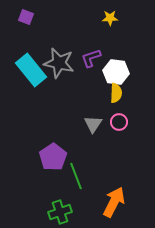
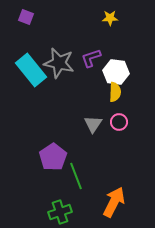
yellow semicircle: moved 1 px left, 1 px up
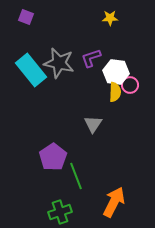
pink circle: moved 11 px right, 37 px up
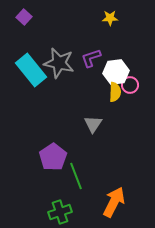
purple square: moved 2 px left; rotated 21 degrees clockwise
white hexagon: rotated 15 degrees counterclockwise
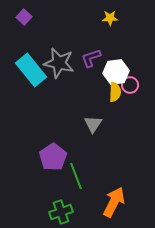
green cross: moved 1 px right
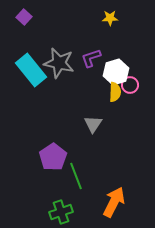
white hexagon: rotated 10 degrees counterclockwise
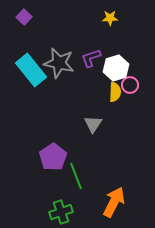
white hexagon: moved 4 px up
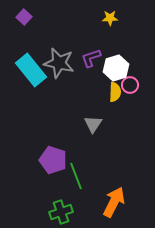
purple pentagon: moved 3 px down; rotated 20 degrees counterclockwise
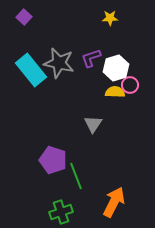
yellow semicircle: rotated 90 degrees counterclockwise
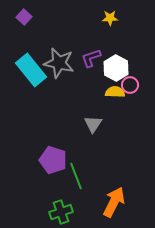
white hexagon: rotated 15 degrees counterclockwise
